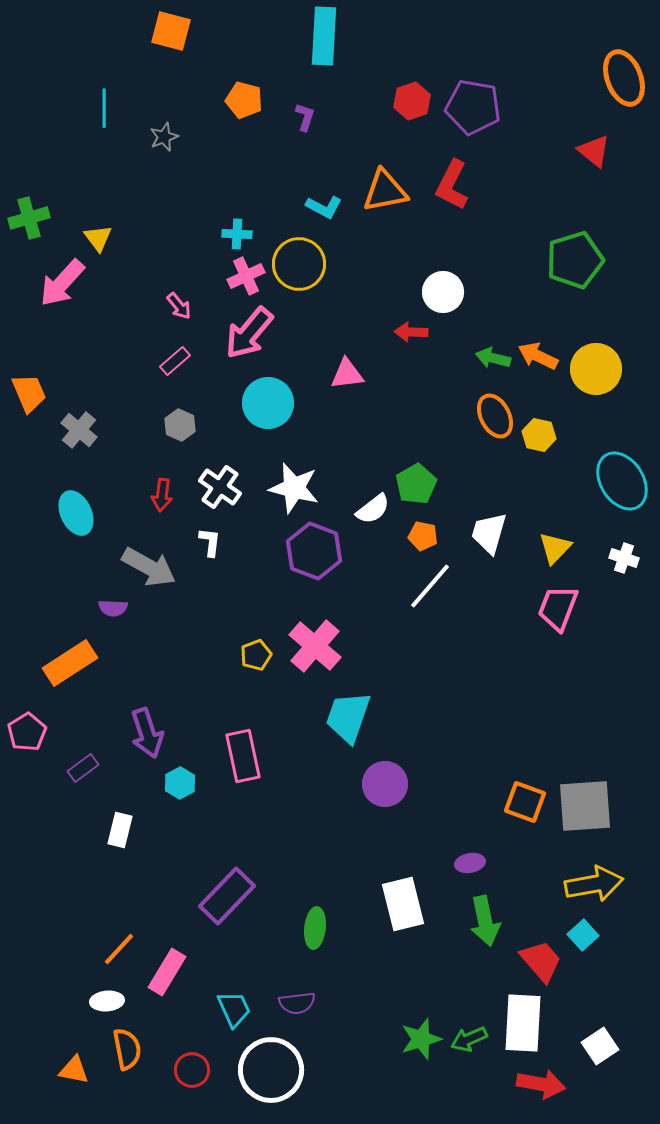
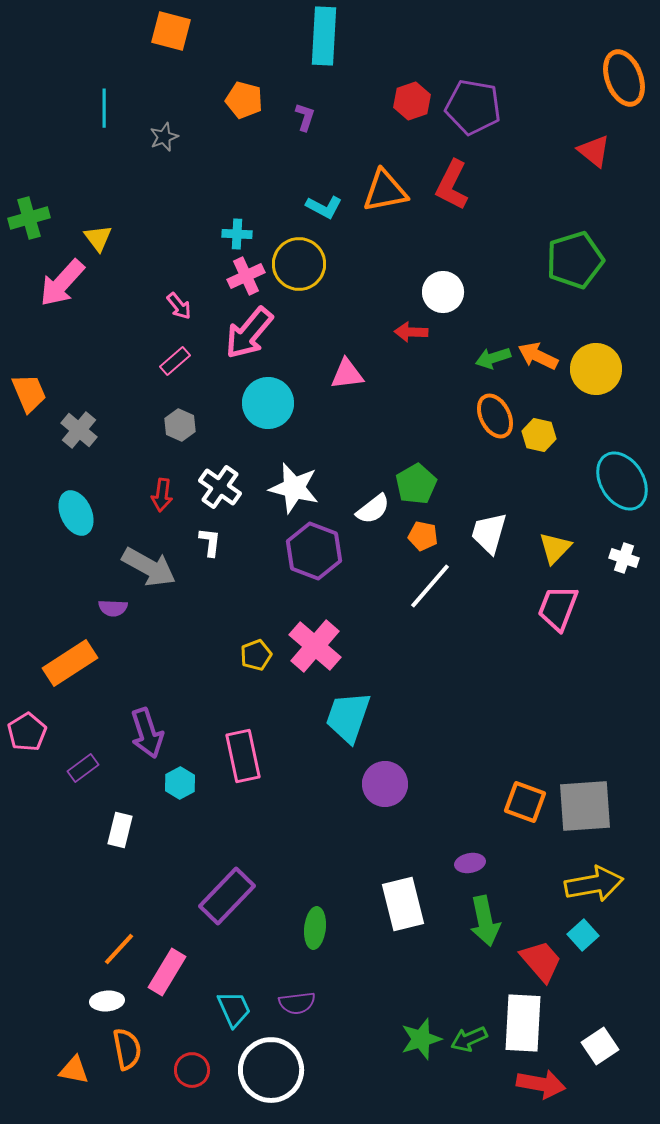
green arrow at (493, 358): rotated 32 degrees counterclockwise
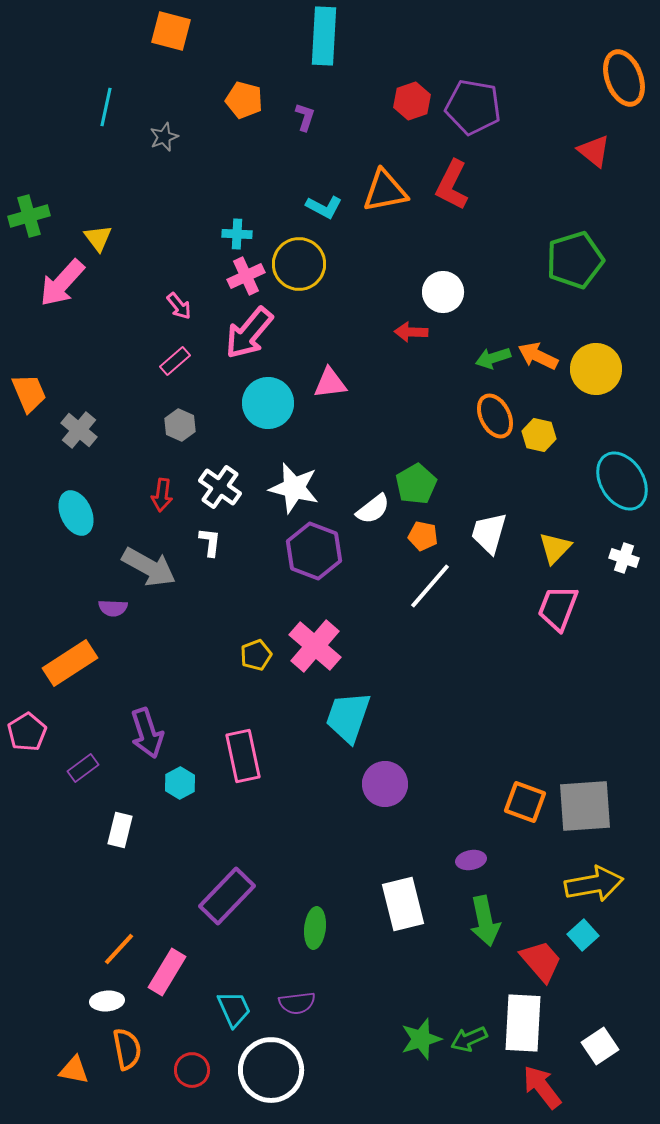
cyan line at (104, 108): moved 2 px right, 1 px up; rotated 12 degrees clockwise
green cross at (29, 218): moved 2 px up
pink triangle at (347, 374): moved 17 px left, 9 px down
purple ellipse at (470, 863): moved 1 px right, 3 px up
red arrow at (541, 1084): moved 1 px right, 3 px down; rotated 138 degrees counterclockwise
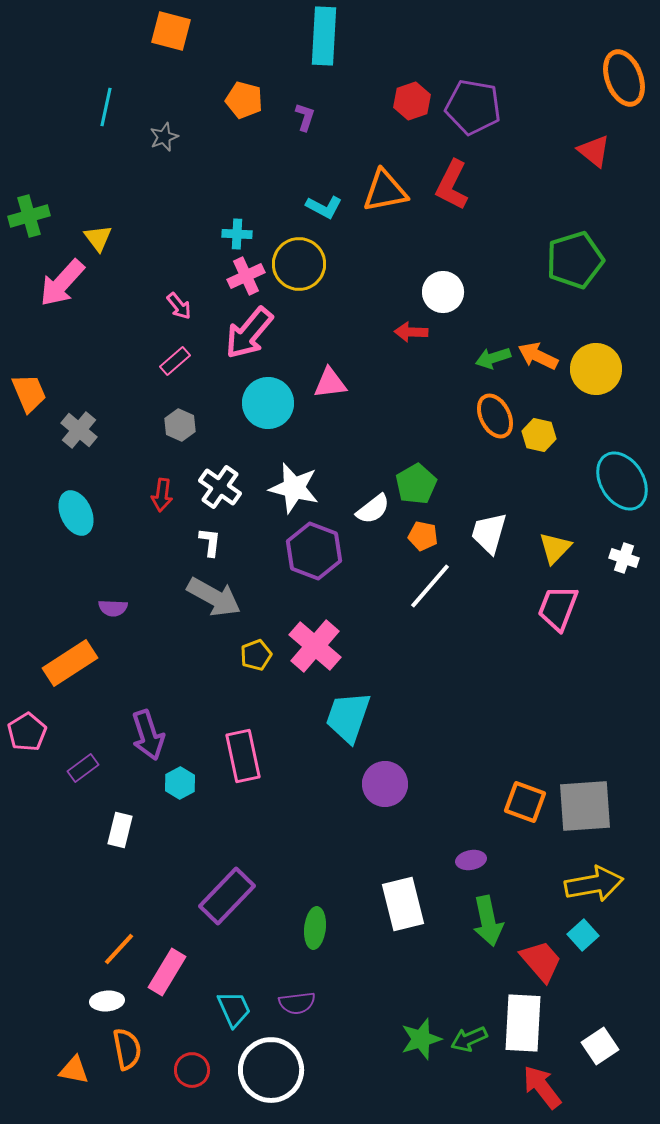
gray arrow at (149, 567): moved 65 px right, 30 px down
purple arrow at (147, 733): moved 1 px right, 2 px down
green arrow at (485, 921): moved 3 px right
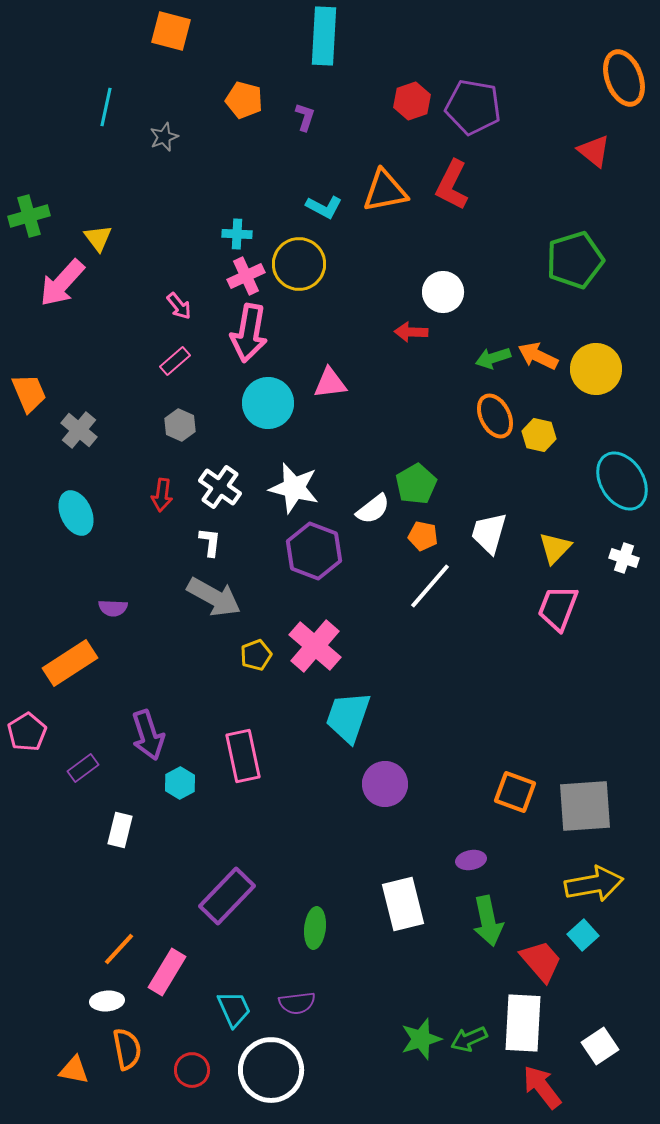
pink arrow at (249, 333): rotated 30 degrees counterclockwise
orange square at (525, 802): moved 10 px left, 10 px up
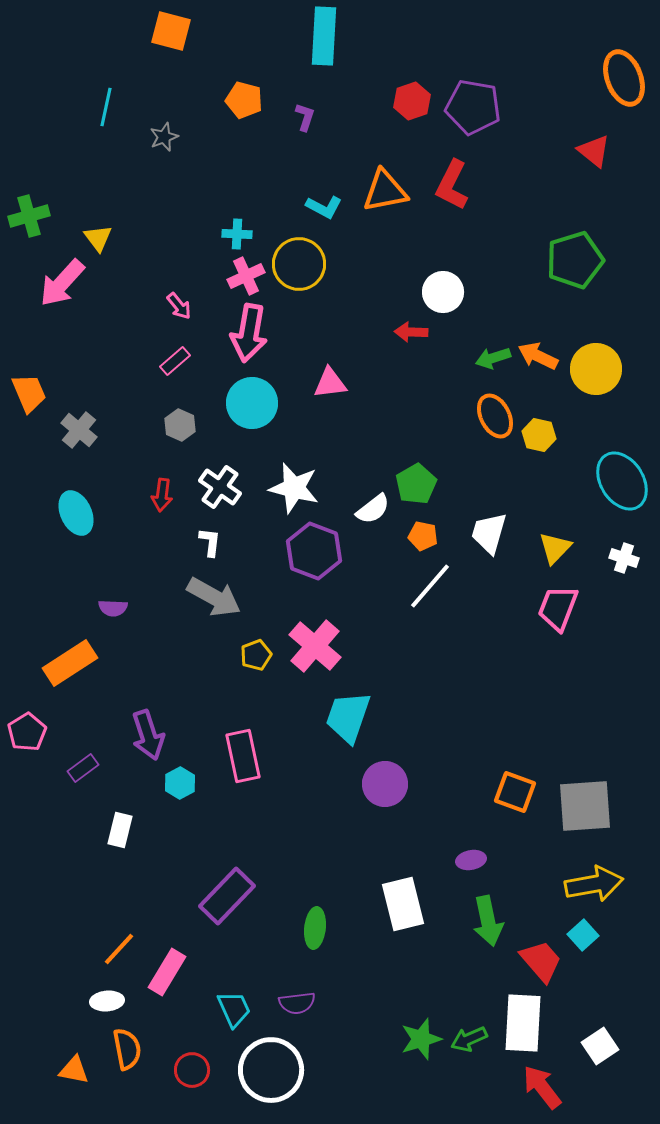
cyan circle at (268, 403): moved 16 px left
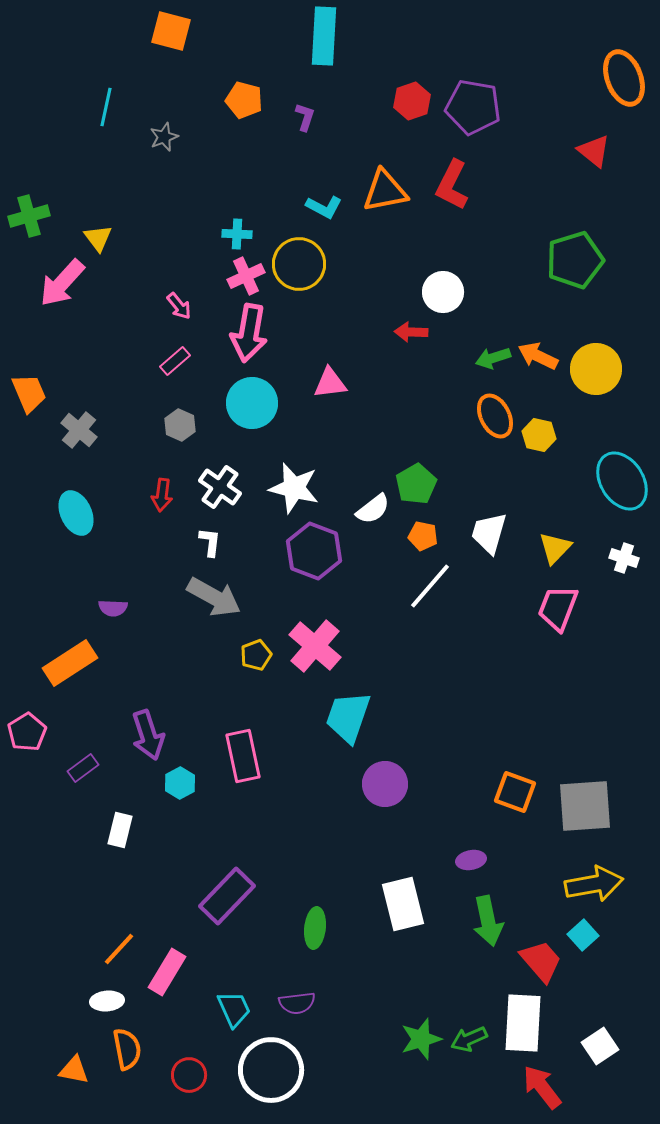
red circle at (192, 1070): moved 3 px left, 5 px down
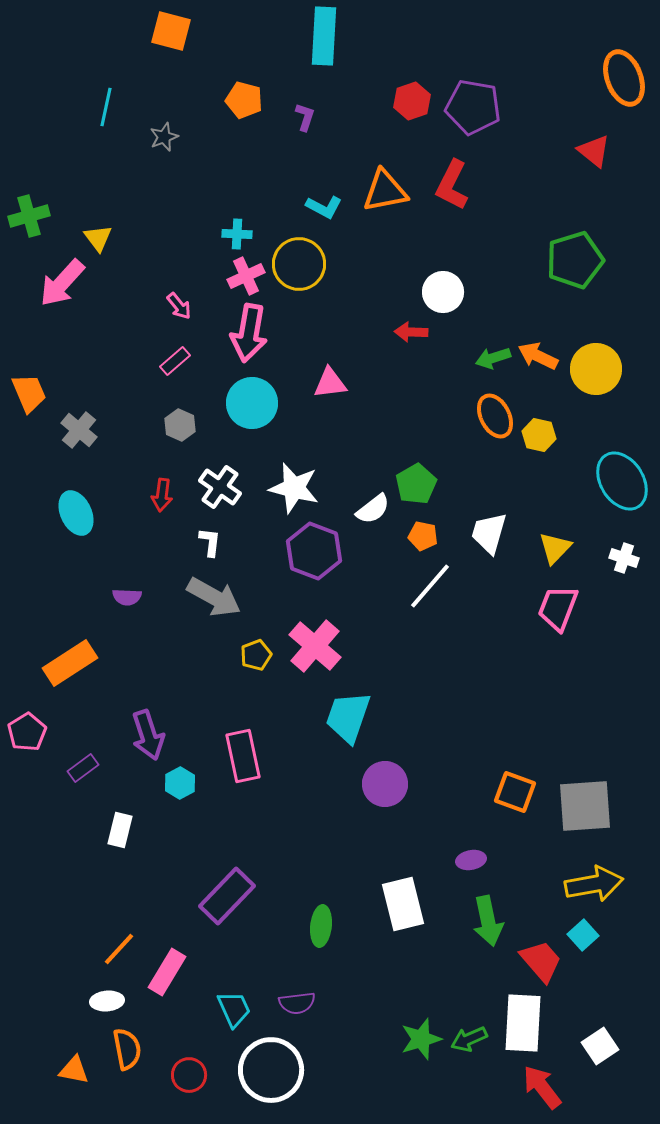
purple semicircle at (113, 608): moved 14 px right, 11 px up
green ellipse at (315, 928): moved 6 px right, 2 px up
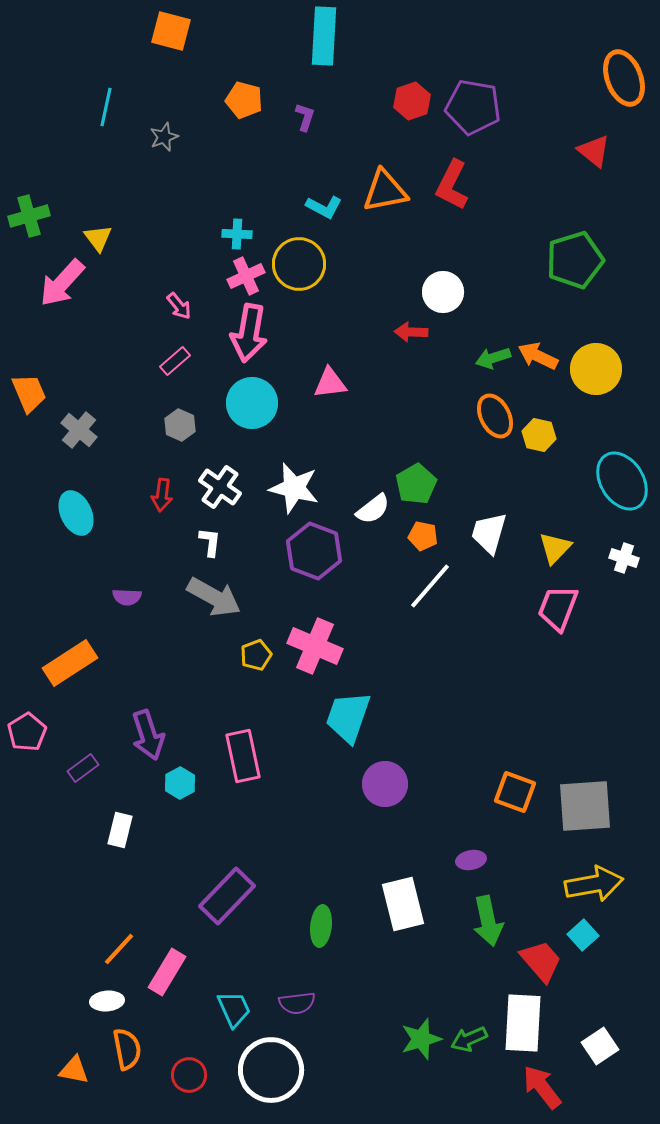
pink cross at (315, 646): rotated 18 degrees counterclockwise
